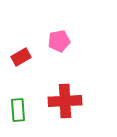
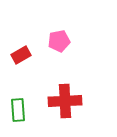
red rectangle: moved 2 px up
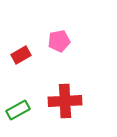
green rectangle: rotated 65 degrees clockwise
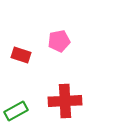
red rectangle: rotated 48 degrees clockwise
green rectangle: moved 2 px left, 1 px down
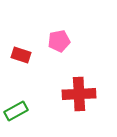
red cross: moved 14 px right, 7 px up
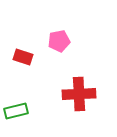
red rectangle: moved 2 px right, 2 px down
green rectangle: rotated 15 degrees clockwise
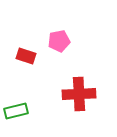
red rectangle: moved 3 px right, 1 px up
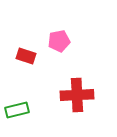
red cross: moved 2 px left, 1 px down
green rectangle: moved 1 px right, 1 px up
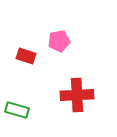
green rectangle: rotated 30 degrees clockwise
